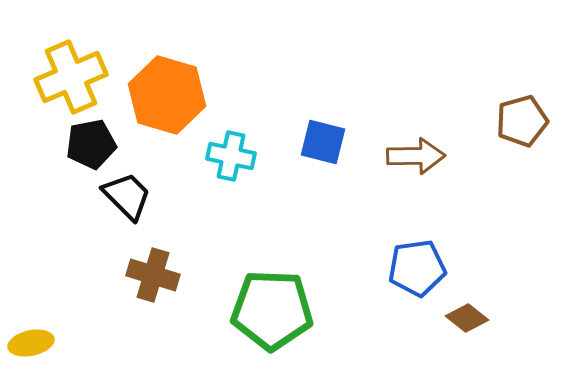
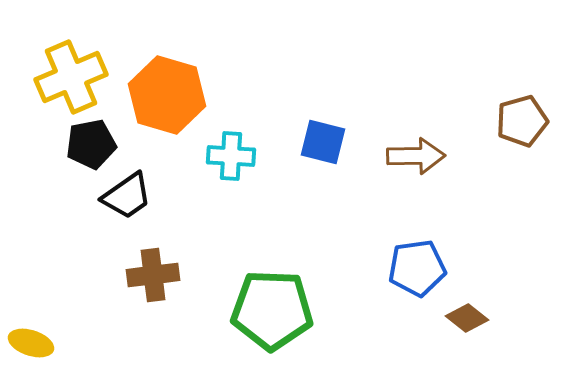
cyan cross: rotated 9 degrees counterclockwise
black trapezoid: rotated 100 degrees clockwise
brown cross: rotated 24 degrees counterclockwise
yellow ellipse: rotated 30 degrees clockwise
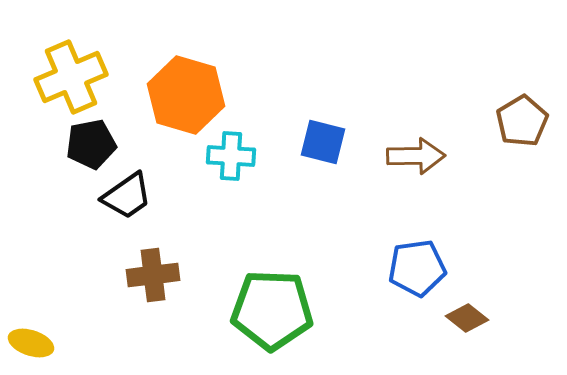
orange hexagon: moved 19 px right
brown pentagon: rotated 15 degrees counterclockwise
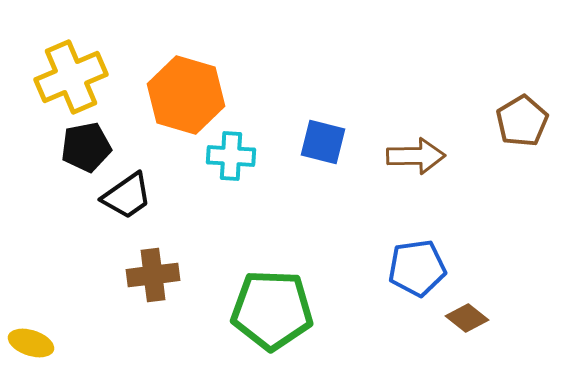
black pentagon: moved 5 px left, 3 px down
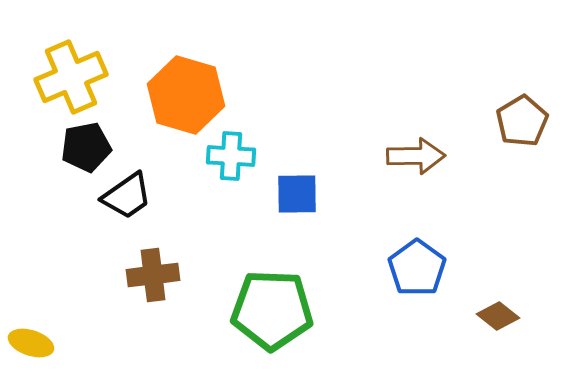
blue square: moved 26 px left, 52 px down; rotated 15 degrees counterclockwise
blue pentagon: rotated 28 degrees counterclockwise
brown diamond: moved 31 px right, 2 px up
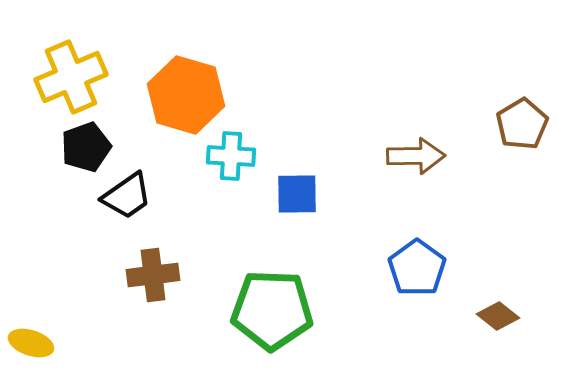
brown pentagon: moved 3 px down
black pentagon: rotated 9 degrees counterclockwise
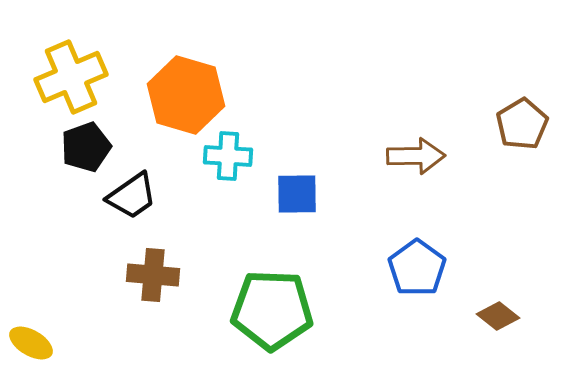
cyan cross: moved 3 px left
black trapezoid: moved 5 px right
brown cross: rotated 12 degrees clockwise
yellow ellipse: rotated 12 degrees clockwise
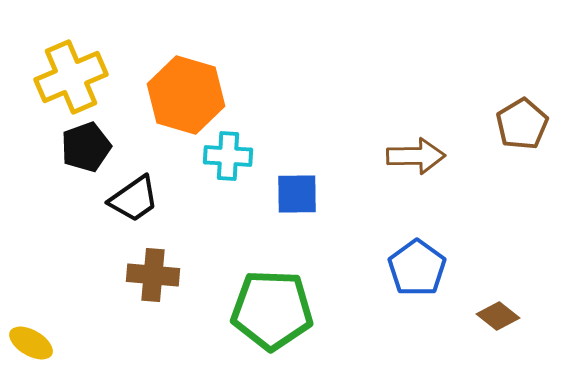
black trapezoid: moved 2 px right, 3 px down
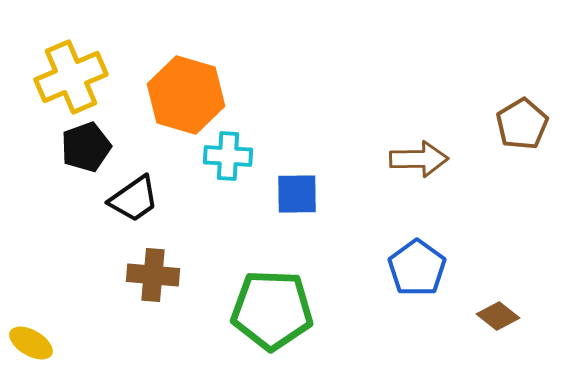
brown arrow: moved 3 px right, 3 px down
